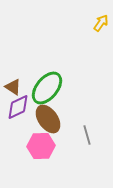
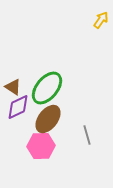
yellow arrow: moved 3 px up
brown ellipse: rotated 72 degrees clockwise
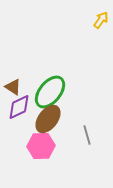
green ellipse: moved 3 px right, 4 px down
purple diamond: moved 1 px right
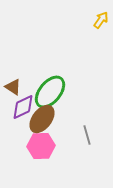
purple diamond: moved 4 px right
brown ellipse: moved 6 px left
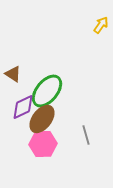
yellow arrow: moved 5 px down
brown triangle: moved 13 px up
green ellipse: moved 3 px left, 1 px up
gray line: moved 1 px left
pink hexagon: moved 2 px right, 2 px up
